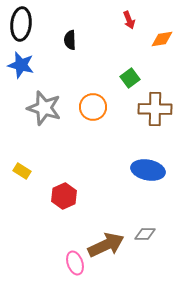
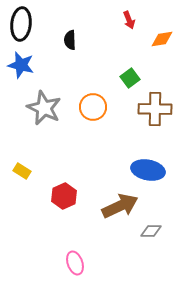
gray star: rotated 8 degrees clockwise
gray diamond: moved 6 px right, 3 px up
brown arrow: moved 14 px right, 39 px up
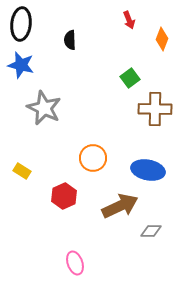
orange diamond: rotated 60 degrees counterclockwise
orange circle: moved 51 px down
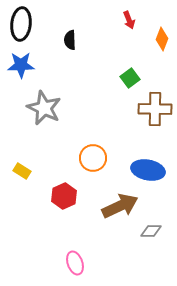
blue star: rotated 16 degrees counterclockwise
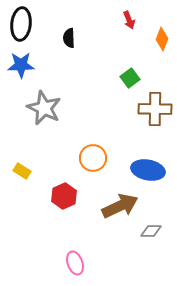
black semicircle: moved 1 px left, 2 px up
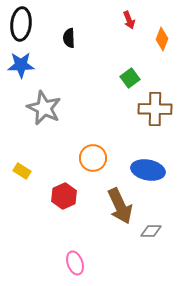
brown arrow: rotated 90 degrees clockwise
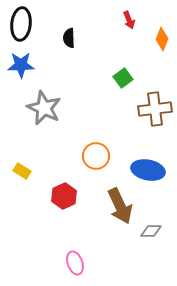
green square: moved 7 px left
brown cross: rotated 8 degrees counterclockwise
orange circle: moved 3 px right, 2 px up
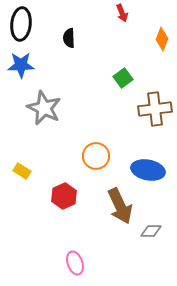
red arrow: moved 7 px left, 7 px up
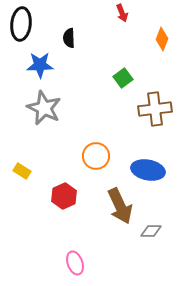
blue star: moved 19 px right
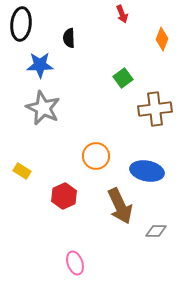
red arrow: moved 1 px down
gray star: moved 1 px left
blue ellipse: moved 1 px left, 1 px down
gray diamond: moved 5 px right
